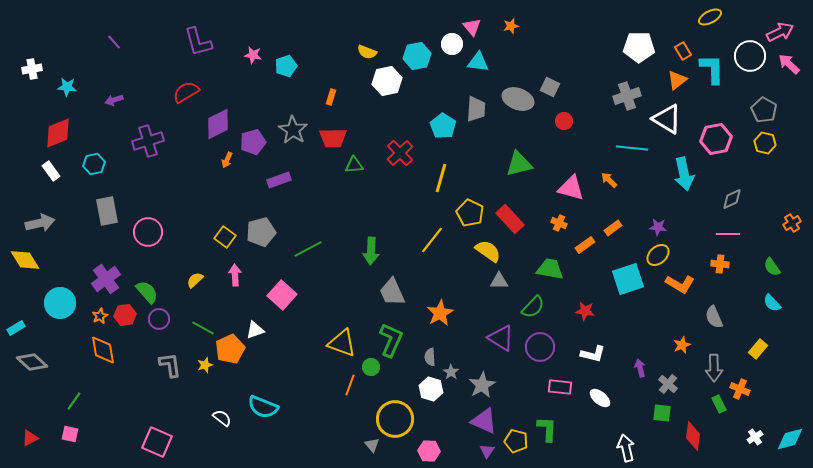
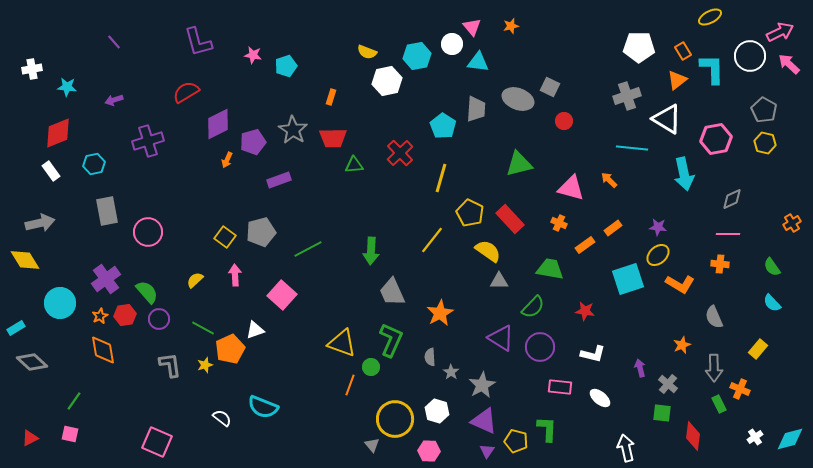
white hexagon at (431, 389): moved 6 px right, 22 px down
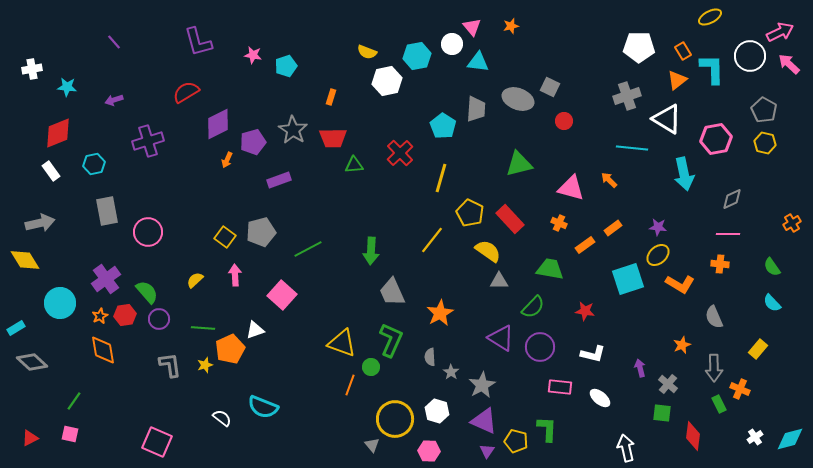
green line at (203, 328): rotated 25 degrees counterclockwise
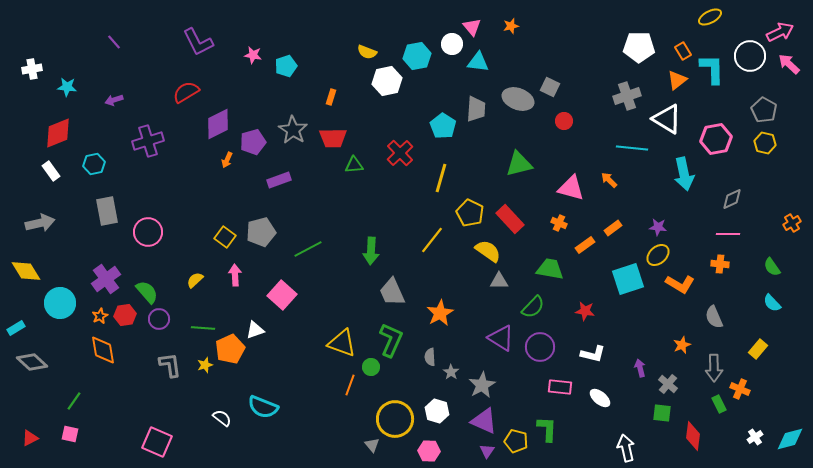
purple L-shape at (198, 42): rotated 12 degrees counterclockwise
yellow diamond at (25, 260): moved 1 px right, 11 px down
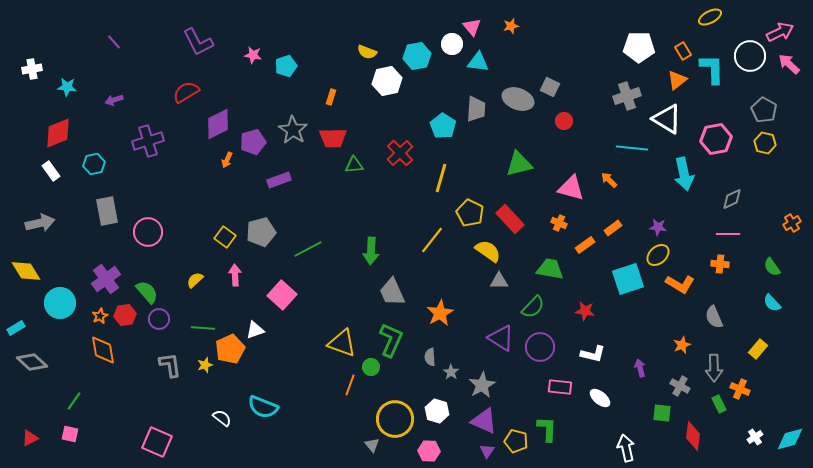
gray cross at (668, 384): moved 12 px right, 2 px down; rotated 12 degrees counterclockwise
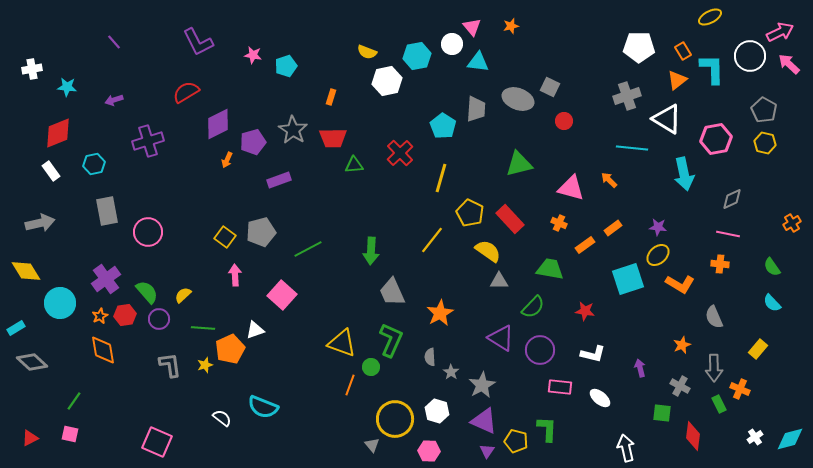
pink line at (728, 234): rotated 10 degrees clockwise
yellow semicircle at (195, 280): moved 12 px left, 15 px down
purple circle at (540, 347): moved 3 px down
